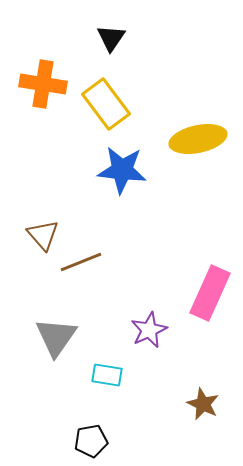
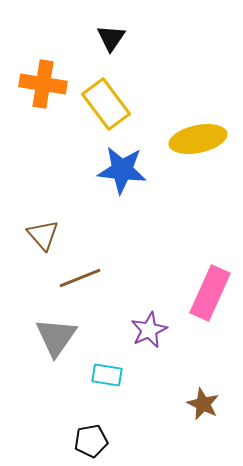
brown line: moved 1 px left, 16 px down
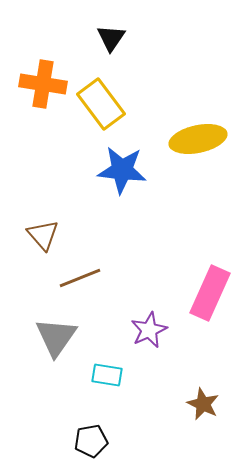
yellow rectangle: moved 5 px left
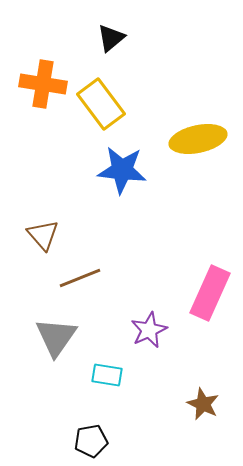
black triangle: rotated 16 degrees clockwise
